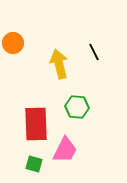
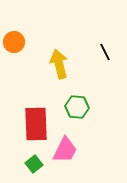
orange circle: moved 1 px right, 1 px up
black line: moved 11 px right
green square: rotated 36 degrees clockwise
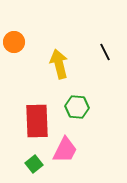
red rectangle: moved 1 px right, 3 px up
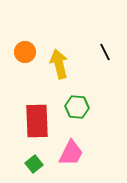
orange circle: moved 11 px right, 10 px down
pink trapezoid: moved 6 px right, 3 px down
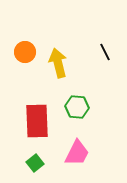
yellow arrow: moved 1 px left, 1 px up
pink trapezoid: moved 6 px right
green square: moved 1 px right, 1 px up
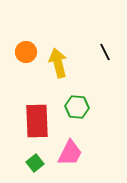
orange circle: moved 1 px right
pink trapezoid: moved 7 px left
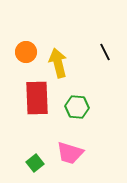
red rectangle: moved 23 px up
pink trapezoid: rotated 80 degrees clockwise
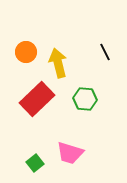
red rectangle: moved 1 px down; rotated 48 degrees clockwise
green hexagon: moved 8 px right, 8 px up
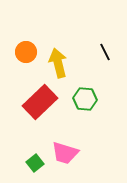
red rectangle: moved 3 px right, 3 px down
pink trapezoid: moved 5 px left
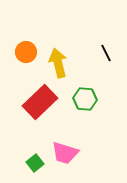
black line: moved 1 px right, 1 px down
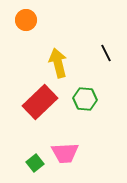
orange circle: moved 32 px up
pink trapezoid: rotated 20 degrees counterclockwise
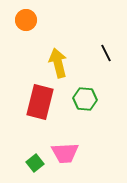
red rectangle: rotated 32 degrees counterclockwise
